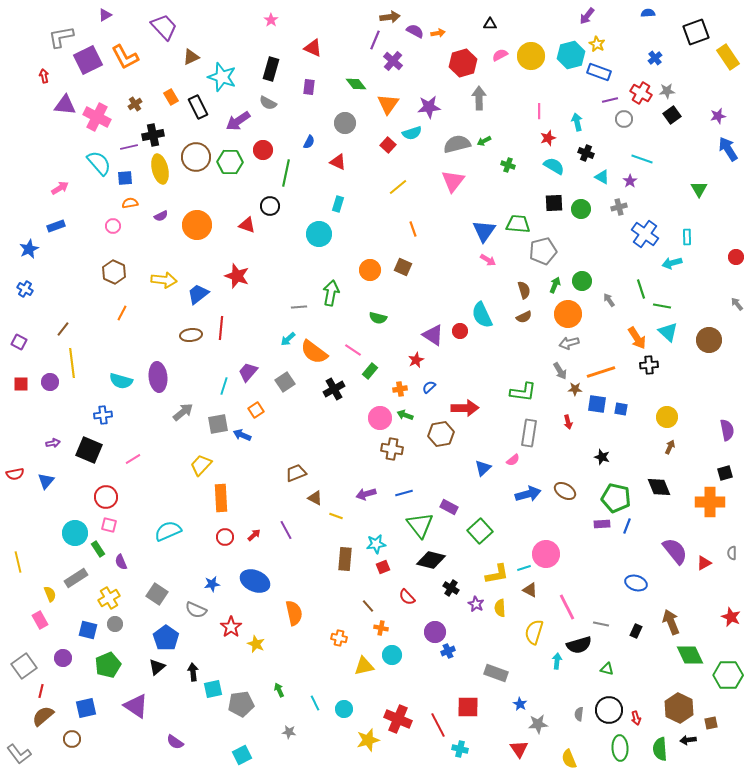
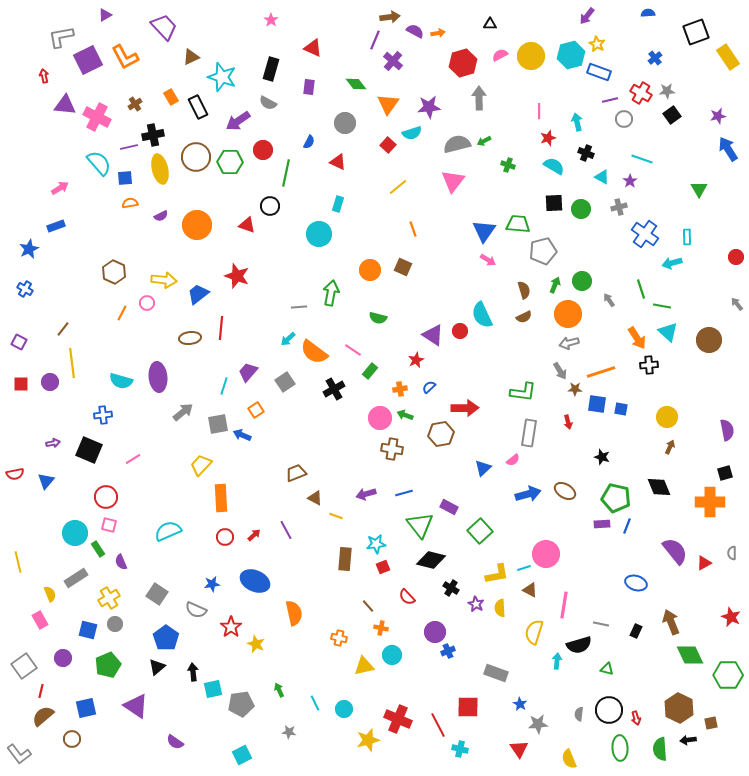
pink circle at (113, 226): moved 34 px right, 77 px down
brown ellipse at (191, 335): moved 1 px left, 3 px down
pink line at (567, 607): moved 3 px left, 2 px up; rotated 36 degrees clockwise
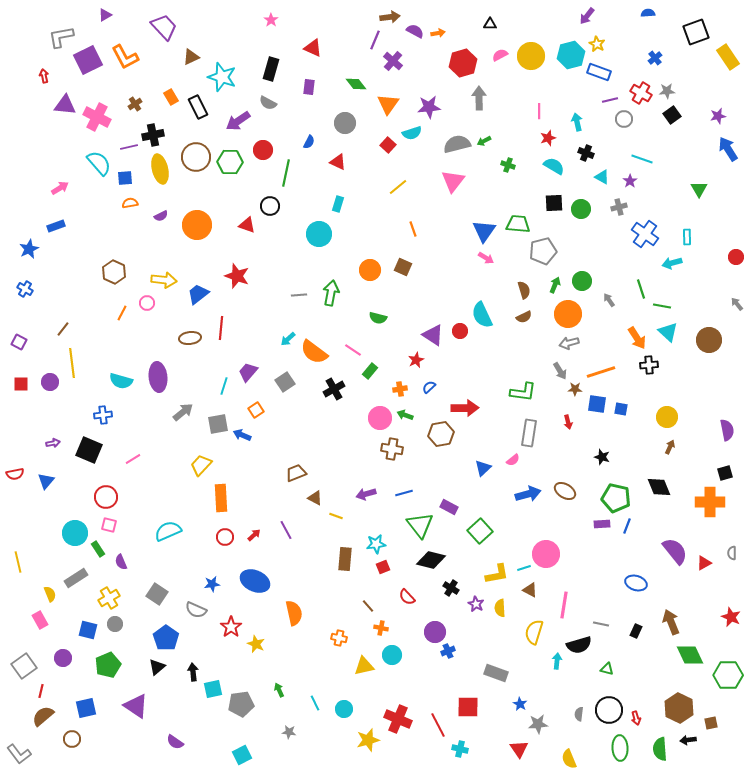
pink arrow at (488, 260): moved 2 px left, 2 px up
gray line at (299, 307): moved 12 px up
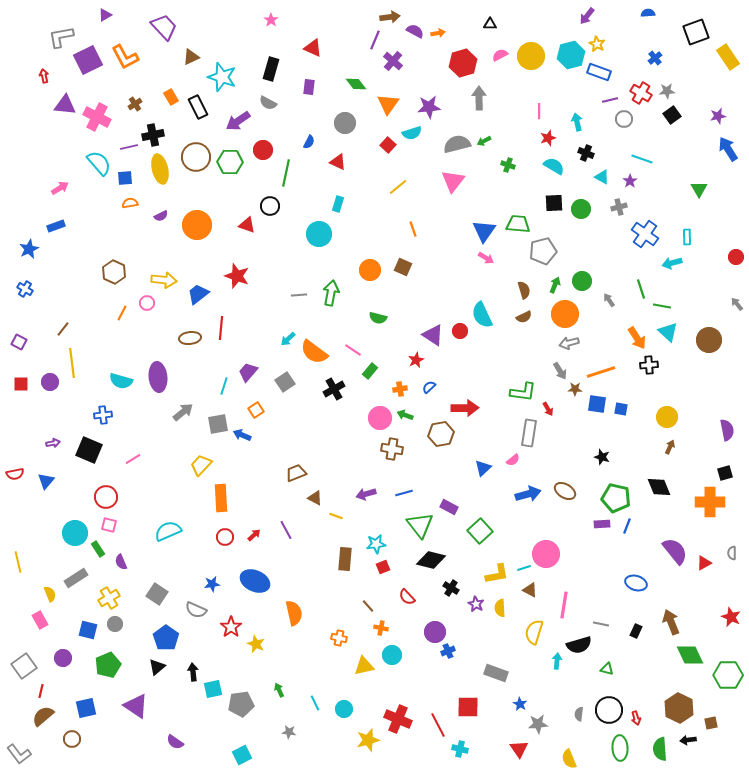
orange circle at (568, 314): moved 3 px left
red arrow at (568, 422): moved 20 px left, 13 px up; rotated 16 degrees counterclockwise
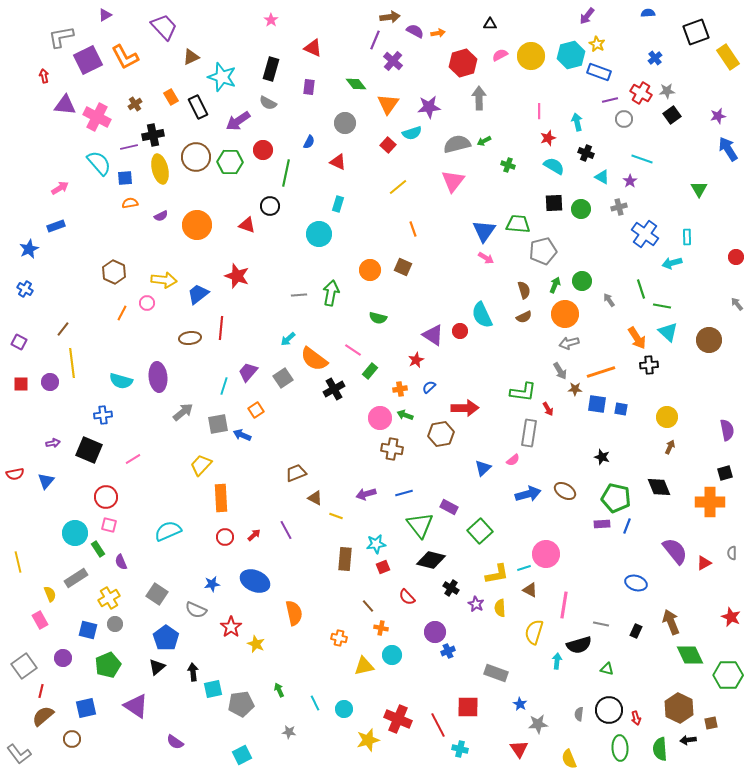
orange semicircle at (314, 352): moved 7 px down
gray square at (285, 382): moved 2 px left, 4 px up
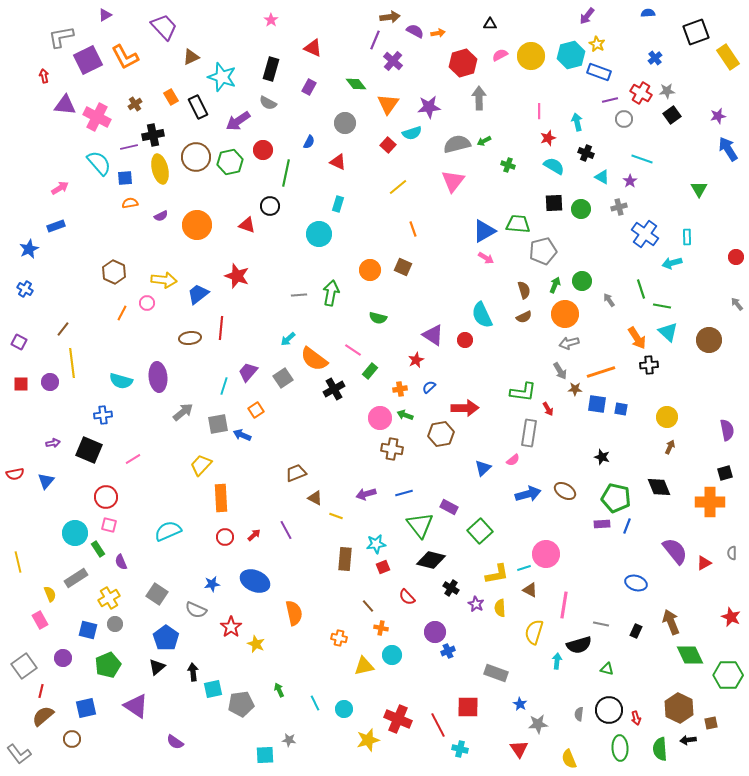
purple rectangle at (309, 87): rotated 21 degrees clockwise
green hexagon at (230, 162): rotated 15 degrees counterclockwise
blue triangle at (484, 231): rotated 25 degrees clockwise
red circle at (460, 331): moved 5 px right, 9 px down
gray star at (289, 732): moved 8 px down
cyan square at (242, 755): moved 23 px right; rotated 24 degrees clockwise
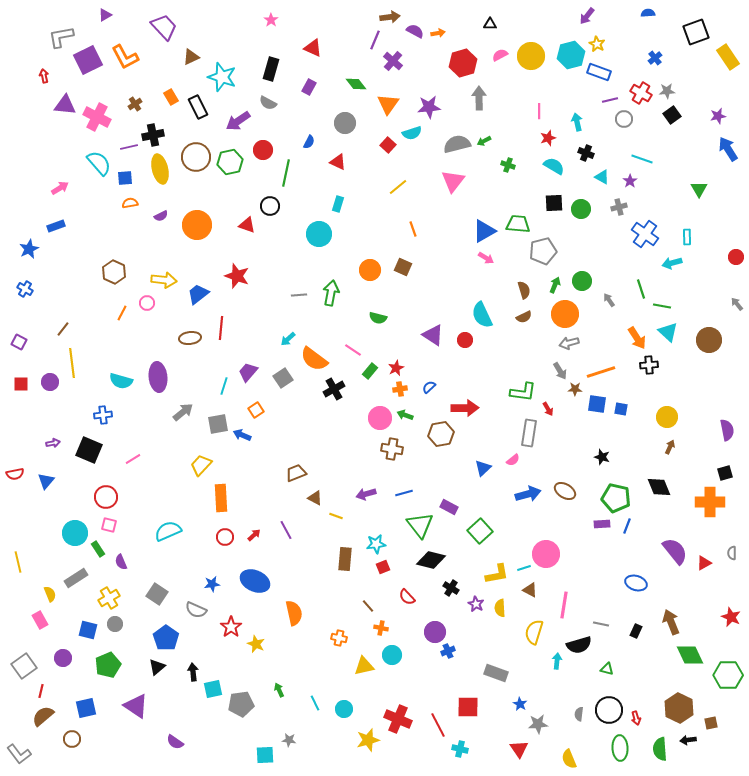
red star at (416, 360): moved 20 px left, 8 px down
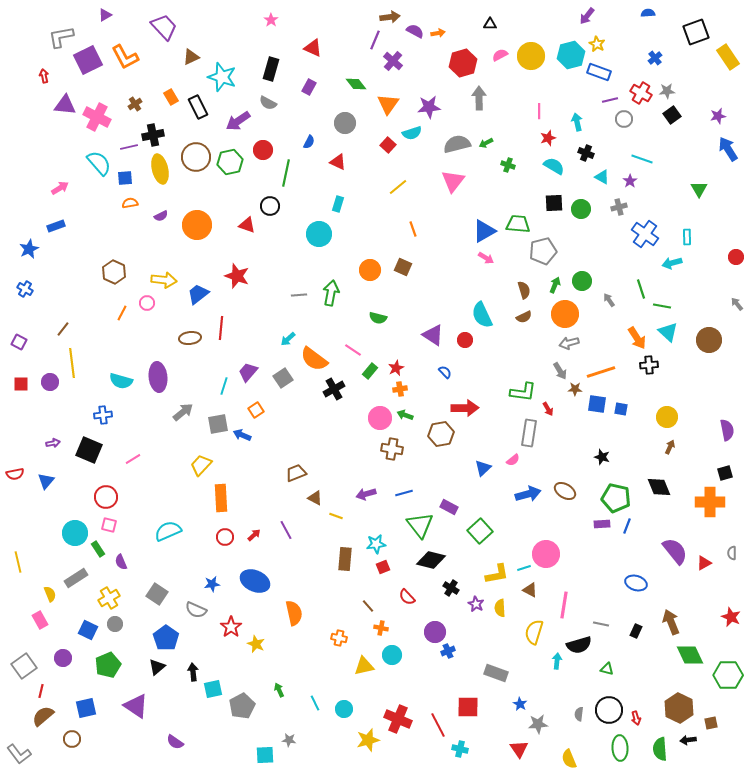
green arrow at (484, 141): moved 2 px right, 2 px down
blue semicircle at (429, 387): moved 16 px right, 15 px up; rotated 88 degrees clockwise
blue square at (88, 630): rotated 12 degrees clockwise
gray pentagon at (241, 704): moved 1 px right, 2 px down; rotated 20 degrees counterclockwise
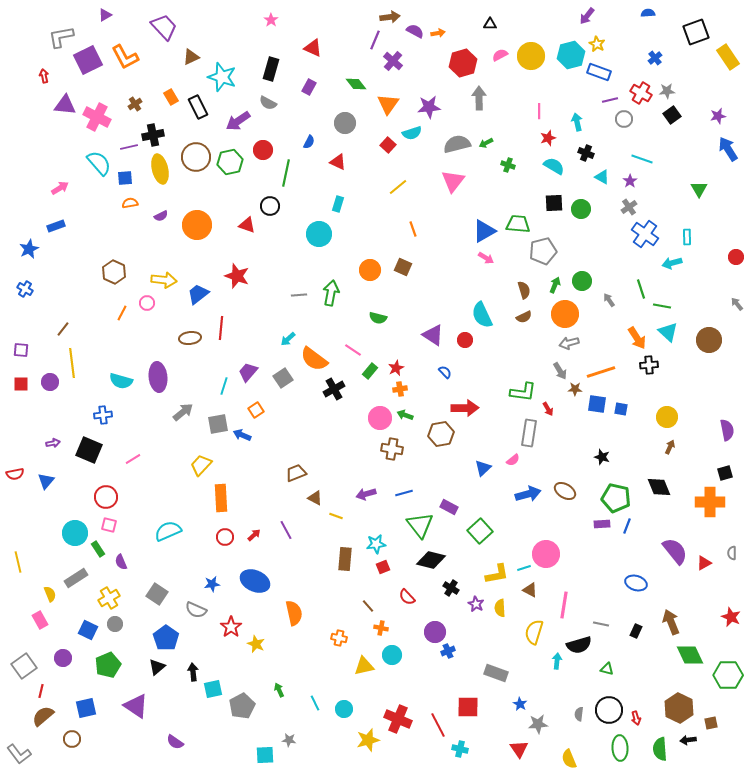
gray cross at (619, 207): moved 10 px right; rotated 21 degrees counterclockwise
purple square at (19, 342): moved 2 px right, 8 px down; rotated 21 degrees counterclockwise
